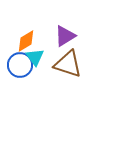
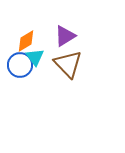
brown triangle: rotated 28 degrees clockwise
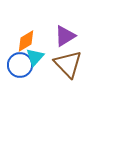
cyan triangle: rotated 18 degrees clockwise
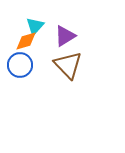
orange diamond: rotated 15 degrees clockwise
cyan triangle: moved 31 px up
brown triangle: moved 1 px down
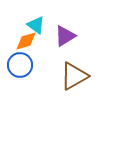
cyan triangle: moved 1 px right, 1 px up; rotated 36 degrees counterclockwise
brown triangle: moved 6 px right, 11 px down; rotated 44 degrees clockwise
